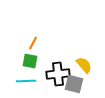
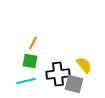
cyan line: rotated 12 degrees counterclockwise
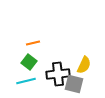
orange line: rotated 48 degrees clockwise
green square: moved 1 px left, 1 px down; rotated 28 degrees clockwise
yellow semicircle: rotated 66 degrees clockwise
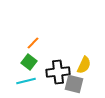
orange line: rotated 32 degrees counterclockwise
black cross: moved 2 px up
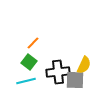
gray square: moved 1 px right, 4 px up; rotated 12 degrees counterclockwise
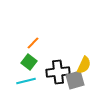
gray square: rotated 18 degrees counterclockwise
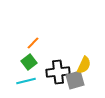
green square: rotated 14 degrees clockwise
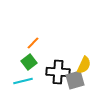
black cross: rotated 10 degrees clockwise
cyan line: moved 3 px left
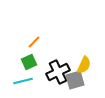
orange line: moved 1 px right, 1 px up
green square: rotated 14 degrees clockwise
black cross: rotated 30 degrees counterclockwise
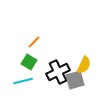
green square: rotated 35 degrees counterclockwise
